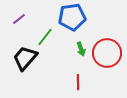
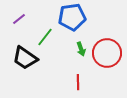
black trapezoid: rotated 96 degrees counterclockwise
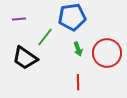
purple line: rotated 32 degrees clockwise
green arrow: moved 3 px left
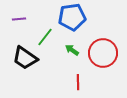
green arrow: moved 6 px left, 1 px down; rotated 144 degrees clockwise
red circle: moved 4 px left
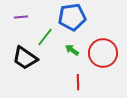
purple line: moved 2 px right, 2 px up
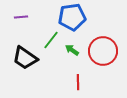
green line: moved 6 px right, 3 px down
red circle: moved 2 px up
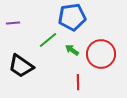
purple line: moved 8 px left, 6 px down
green line: moved 3 px left; rotated 12 degrees clockwise
red circle: moved 2 px left, 3 px down
black trapezoid: moved 4 px left, 8 px down
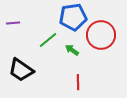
blue pentagon: moved 1 px right
red circle: moved 19 px up
black trapezoid: moved 4 px down
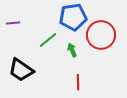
green arrow: rotated 32 degrees clockwise
